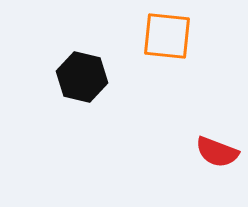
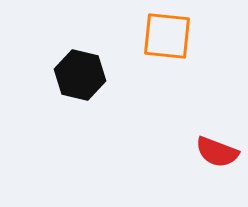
black hexagon: moved 2 px left, 2 px up
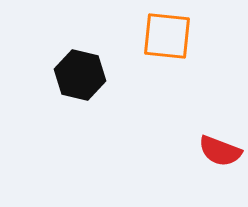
red semicircle: moved 3 px right, 1 px up
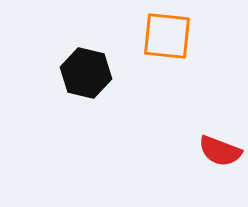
black hexagon: moved 6 px right, 2 px up
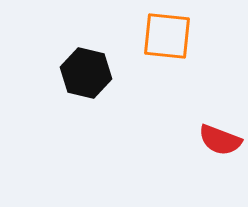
red semicircle: moved 11 px up
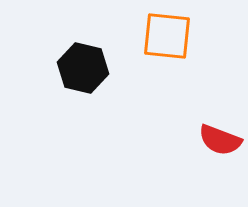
black hexagon: moved 3 px left, 5 px up
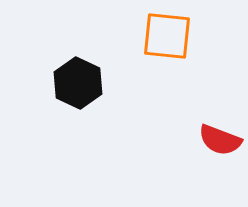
black hexagon: moved 5 px left, 15 px down; rotated 12 degrees clockwise
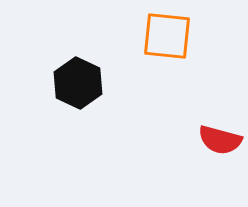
red semicircle: rotated 6 degrees counterclockwise
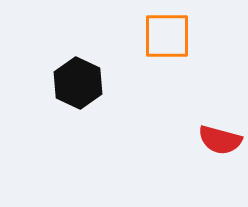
orange square: rotated 6 degrees counterclockwise
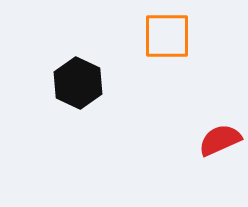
red semicircle: rotated 141 degrees clockwise
